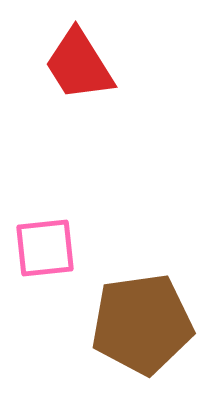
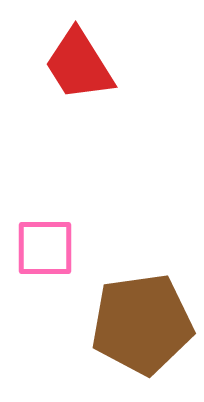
pink square: rotated 6 degrees clockwise
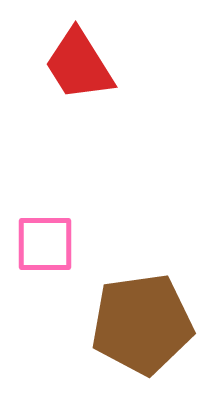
pink square: moved 4 px up
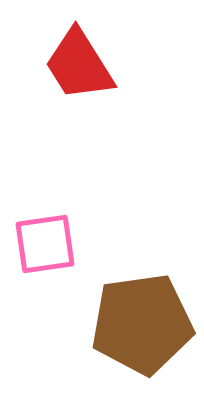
pink square: rotated 8 degrees counterclockwise
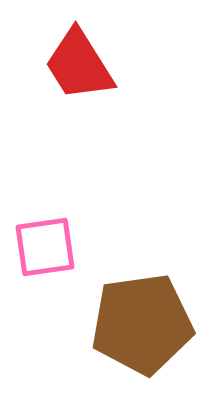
pink square: moved 3 px down
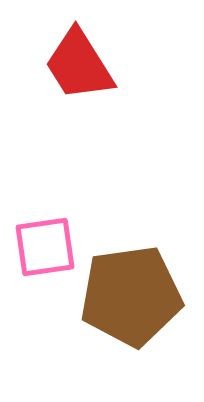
brown pentagon: moved 11 px left, 28 px up
